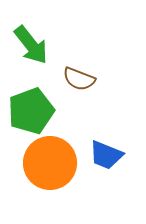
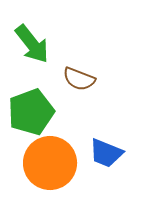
green arrow: moved 1 px right, 1 px up
green pentagon: moved 1 px down
blue trapezoid: moved 2 px up
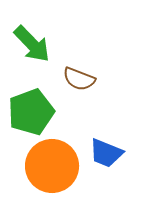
green arrow: rotated 6 degrees counterclockwise
orange circle: moved 2 px right, 3 px down
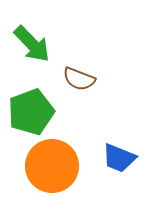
blue trapezoid: moved 13 px right, 5 px down
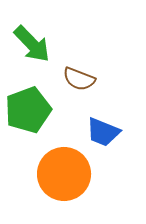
green pentagon: moved 3 px left, 2 px up
blue trapezoid: moved 16 px left, 26 px up
orange circle: moved 12 px right, 8 px down
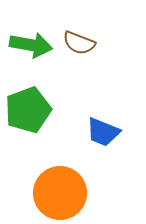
green arrow: moved 1 px left, 1 px down; rotated 36 degrees counterclockwise
brown semicircle: moved 36 px up
orange circle: moved 4 px left, 19 px down
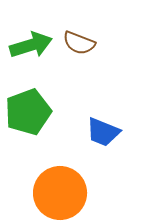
green arrow: rotated 27 degrees counterclockwise
green pentagon: moved 2 px down
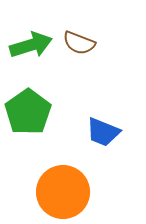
green pentagon: rotated 15 degrees counterclockwise
orange circle: moved 3 px right, 1 px up
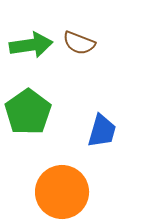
green arrow: rotated 9 degrees clockwise
blue trapezoid: moved 1 px left, 1 px up; rotated 96 degrees counterclockwise
orange circle: moved 1 px left
